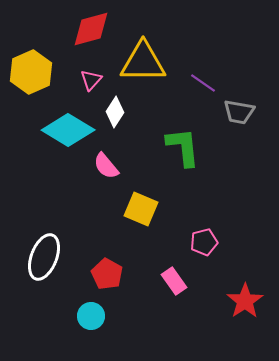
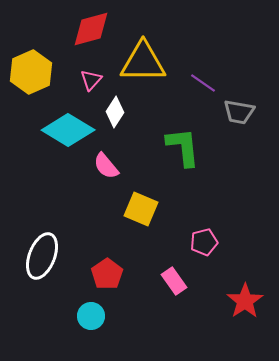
white ellipse: moved 2 px left, 1 px up
red pentagon: rotated 8 degrees clockwise
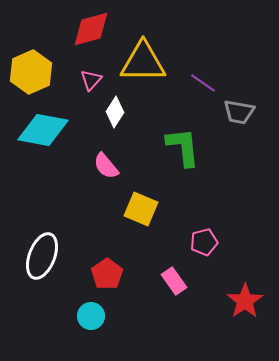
cyan diamond: moved 25 px left; rotated 21 degrees counterclockwise
